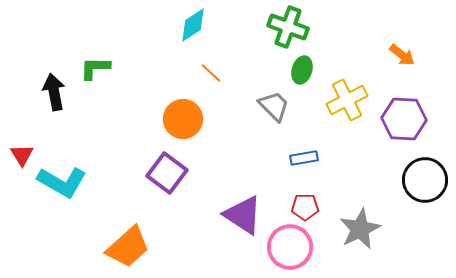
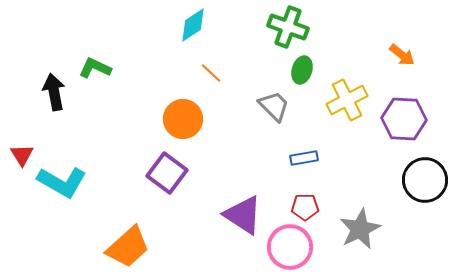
green L-shape: rotated 24 degrees clockwise
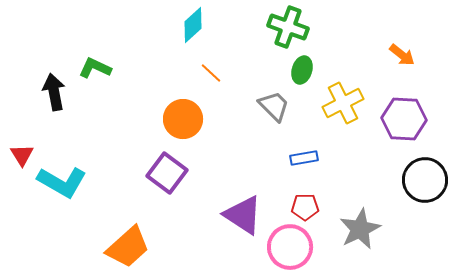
cyan diamond: rotated 9 degrees counterclockwise
yellow cross: moved 4 px left, 3 px down
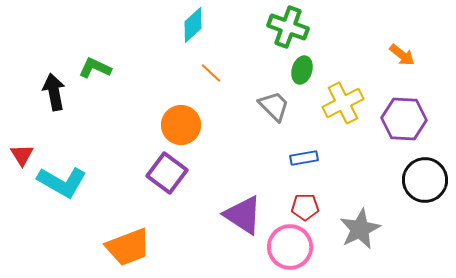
orange circle: moved 2 px left, 6 px down
orange trapezoid: rotated 21 degrees clockwise
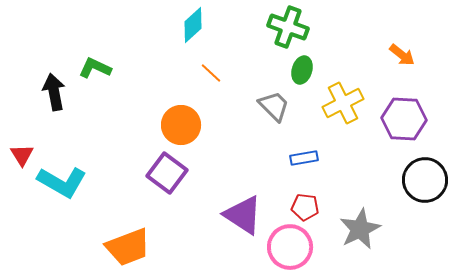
red pentagon: rotated 8 degrees clockwise
